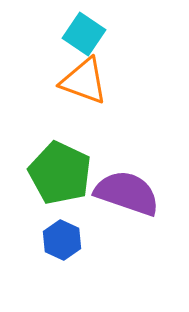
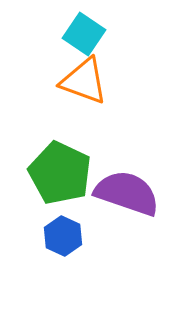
blue hexagon: moved 1 px right, 4 px up
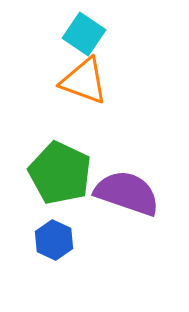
blue hexagon: moved 9 px left, 4 px down
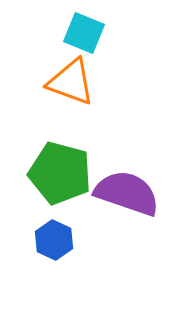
cyan square: moved 1 px up; rotated 12 degrees counterclockwise
orange triangle: moved 13 px left, 1 px down
green pentagon: rotated 10 degrees counterclockwise
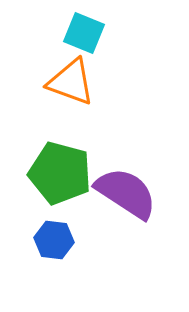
purple semicircle: moved 1 px left; rotated 14 degrees clockwise
blue hexagon: rotated 18 degrees counterclockwise
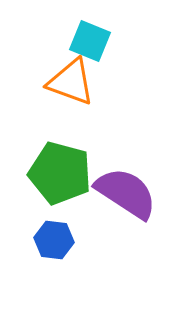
cyan square: moved 6 px right, 8 px down
